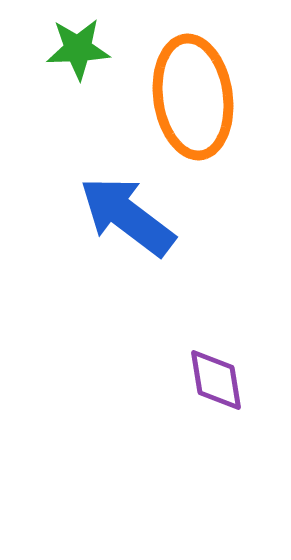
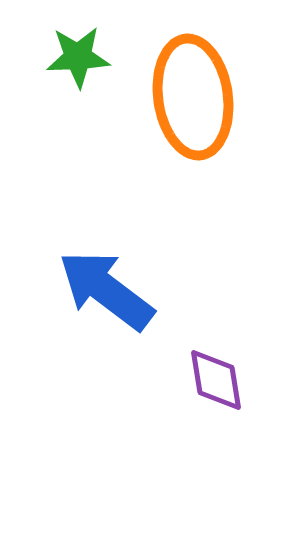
green star: moved 8 px down
blue arrow: moved 21 px left, 74 px down
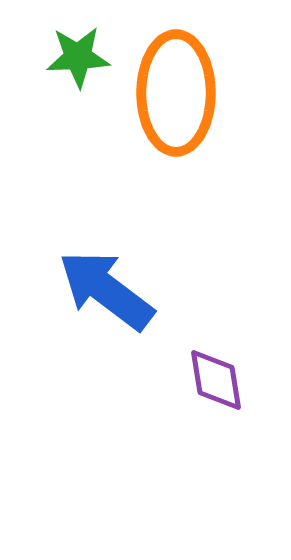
orange ellipse: moved 17 px left, 4 px up; rotated 8 degrees clockwise
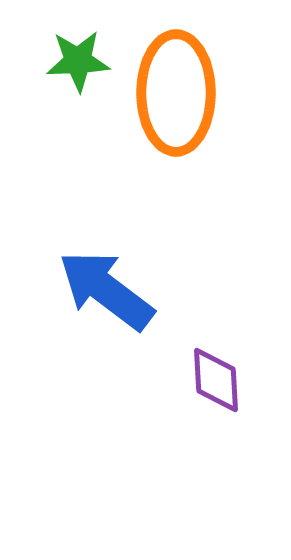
green star: moved 4 px down
purple diamond: rotated 6 degrees clockwise
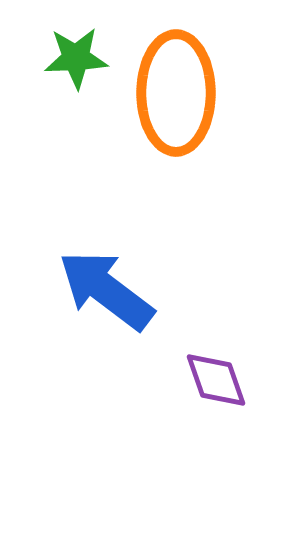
green star: moved 2 px left, 3 px up
purple diamond: rotated 16 degrees counterclockwise
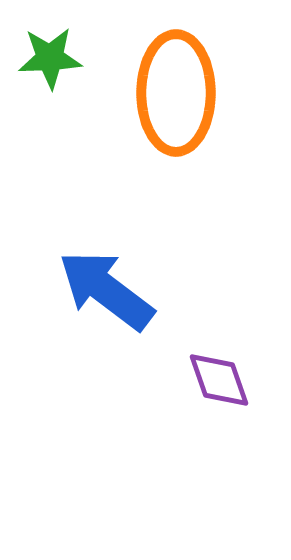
green star: moved 26 px left
purple diamond: moved 3 px right
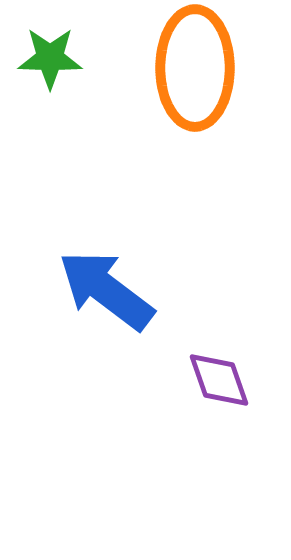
green star: rotated 4 degrees clockwise
orange ellipse: moved 19 px right, 25 px up
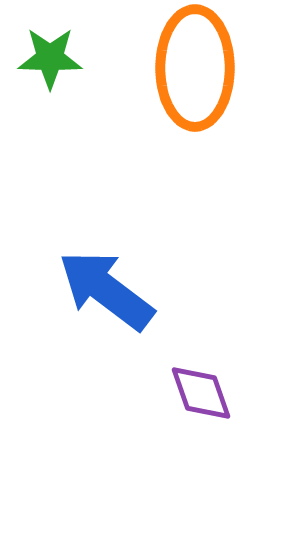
purple diamond: moved 18 px left, 13 px down
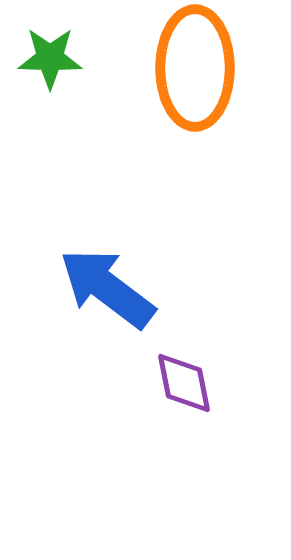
blue arrow: moved 1 px right, 2 px up
purple diamond: moved 17 px left, 10 px up; rotated 8 degrees clockwise
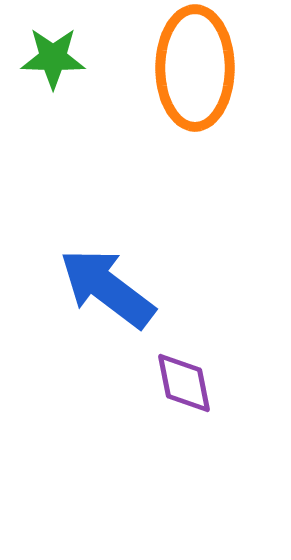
green star: moved 3 px right
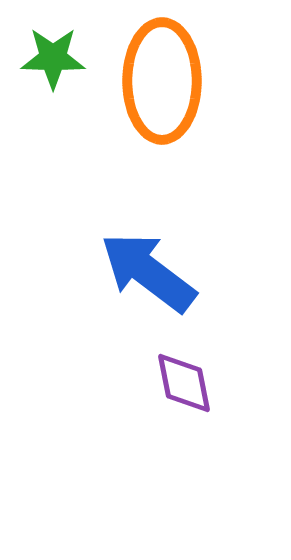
orange ellipse: moved 33 px left, 13 px down
blue arrow: moved 41 px right, 16 px up
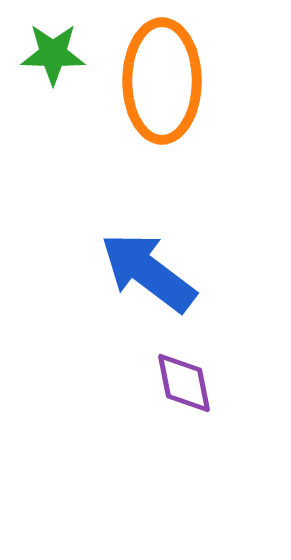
green star: moved 4 px up
